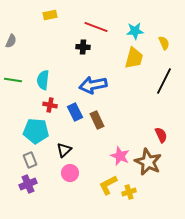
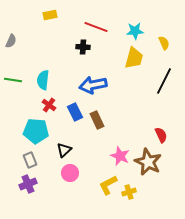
red cross: moved 1 px left; rotated 24 degrees clockwise
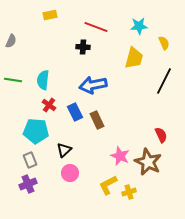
cyan star: moved 4 px right, 5 px up
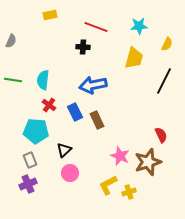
yellow semicircle: moved 3 px right, 1 px down; rotated 48 degrees clockwise
brown star: rotated 28 degrees clockwise
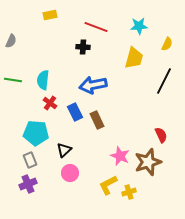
red cross: moved 1 px right, 2 px up
cyan pentagon: moved 2 px down
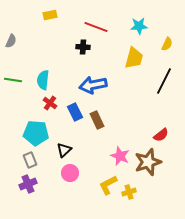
red semicircle: rotated 77 degrees clockwise
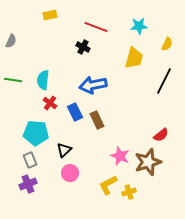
black cross: rotated 24 degrees clockwise
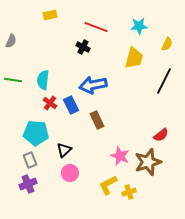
blue rectangle: moved 4 px left, 7 px up
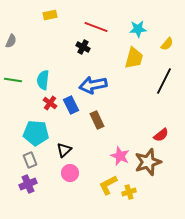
cyan star: moved 1 px left, 3 px down
yellow semicircle: rotated 16 degrees clockwise
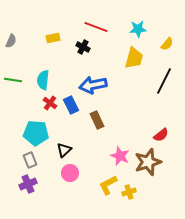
yellow rectangle: moved 3 px right, 23 px down
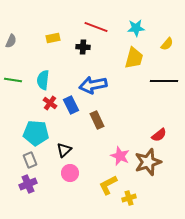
cyan star: moved 2 px left, 1 px up
black cross: rotated 24 degrees counterclockwise
black line: rotated 64 degrees clockwise
red semicircle: moved 2 px left
yellow cross: moved 6 px down
